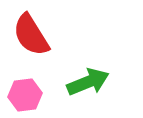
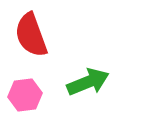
red semicircle: rotated 12 degrees clockwise
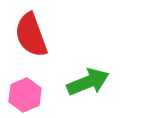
pink hexagon: rotated 16 degrees counterclockwise
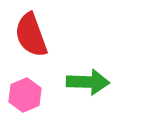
green arrow: rotated 24 degrees clockwise
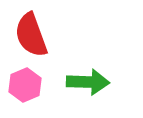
pink hexagon: moved 10 px up
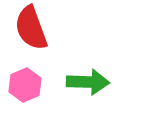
red semicircle: moved 7 px up
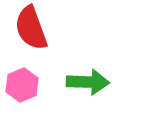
pink hexagon: moved 3 px left
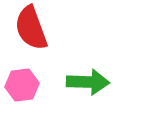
pink hexagon: rotated 16 degrees clockwise
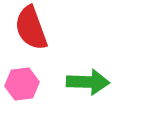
pink hexagon: moved 1 px up
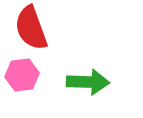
pink hexagon: moved 9 px up
